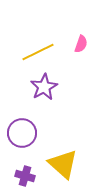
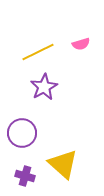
pink semicircle: rotated 54 degrees clockwise
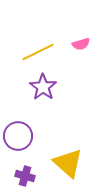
purple star: moved 1 px left; rotated 8 degrees counterclockwise
purple circle: moved 4 px left, 3 px down
yellow triangle: moved 5 px right, 1 px up
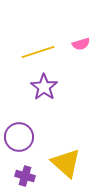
yellow line: rotated 8 degrees clockwise
purple star: moved 1 px right
purple circle: moved 1 px right, 1 px down
yellow triangle: moved 2 px left
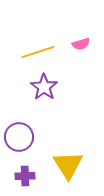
yellow triangle: moved 2 px right, 2 px down; rotated 16 degrees clockwise
purple cross: rotated 18 degrees counterclockwise
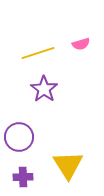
yellow line: moved 1 px down
purple star: moved 2 px down
purple cross: moved 2 px left, 1 px down
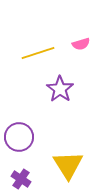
purple star: moved 16 px right
purple cross: moved 2 px left, 2 px down; rotated 36 degrees clockwise
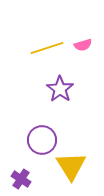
pink semicircle: moved 2 px right, 1 px down
yellow line: moved 9 px right, 5 px up
purple circle: moved 23 px right, 3 px down
yellow triangle: moved 3 px right, 1 px down
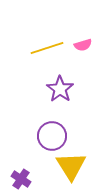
purple circle: moved 10 px right, 4 px up
